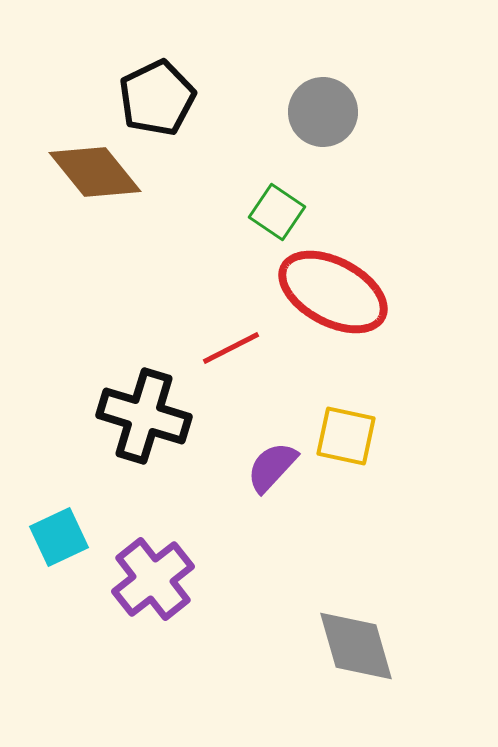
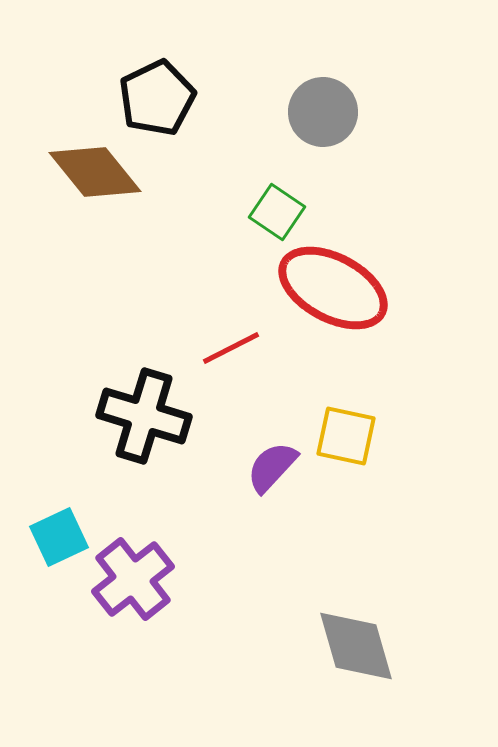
red ellipse: moved 4 px up
purple cross: moved 20 px left
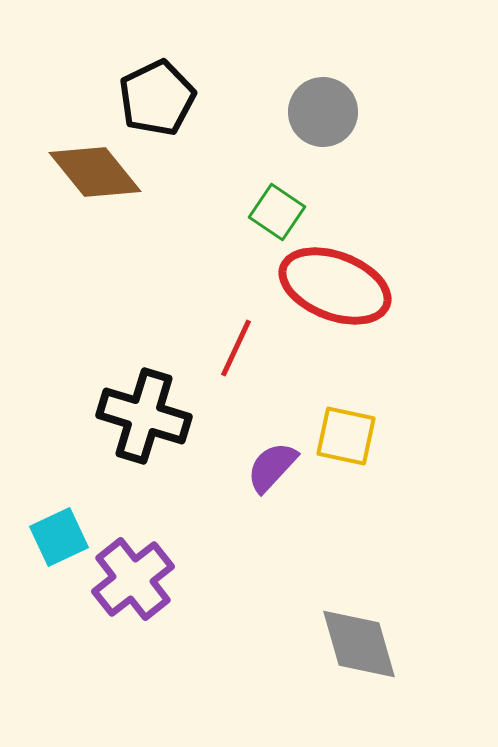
red ellipse: moved 2 px right, 2 px up; rotated 7 degrees counterclockwise
red line: moved 5 px right; rotated 38 degrees counterclockwise
gray diamond: moved 3 px right, 2 px up
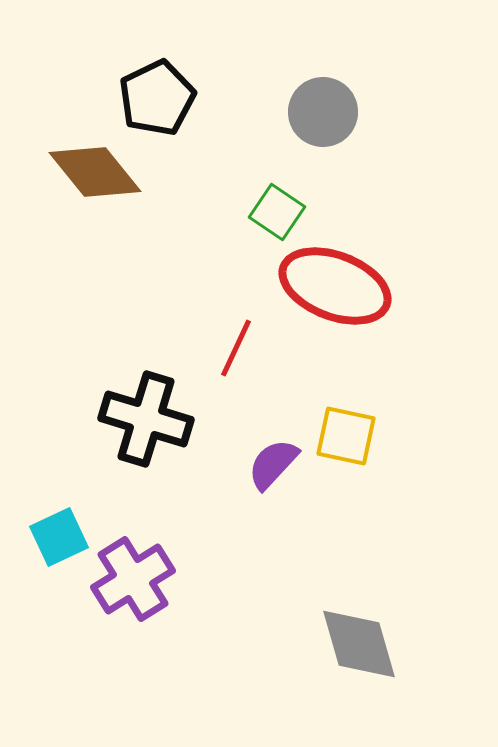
black cross: moved 2 px right, 3 px down
purple semicircle: moved 1 px right, 3 px up
purple cross: rotated 6 degrees clockwise
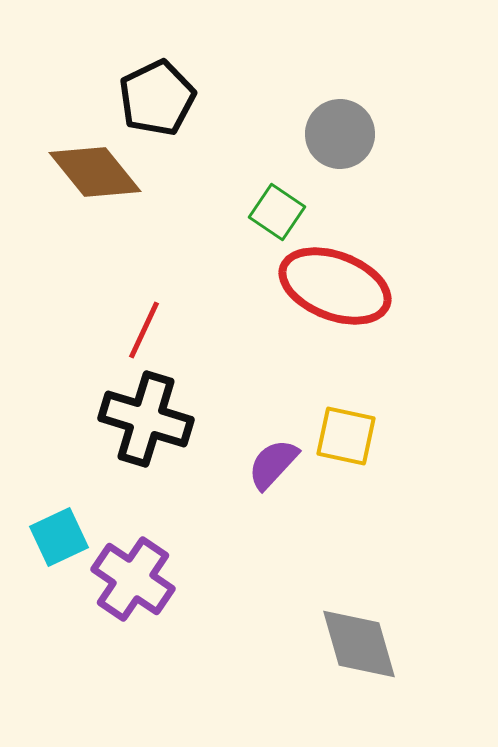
gray circle: moved 17 px right, 22 px down
red line: moved 92 px left, 18 px up
purple cross: rotated 24 degrees counterclockwise
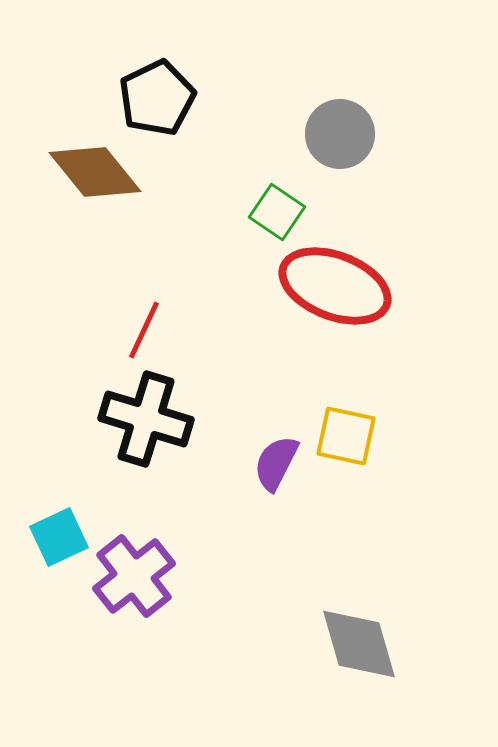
purple semicircle: moved 3 px right, 1 px up; rotated 16 degrees counterclockwise
purple cross: moved 1 px right, 3 px up; rotated 18 degrees clockwise
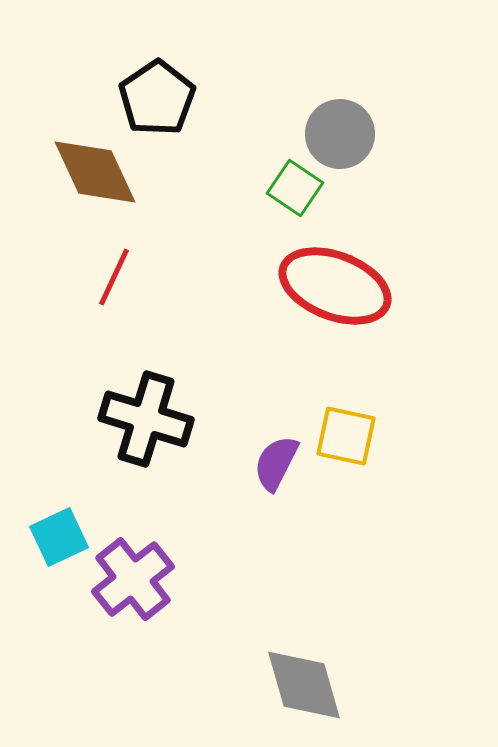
black pentagon: rotated 8 degrees counterclockwise
brown diamond: rotated 14 degrees clockwise
green square: moved 18 px right, 24 px up
red line: moved 30 px left, 53 px up
purple cross: moved 1 px left, 3 px down
gray diamond: moved 55 px left, 41 px down
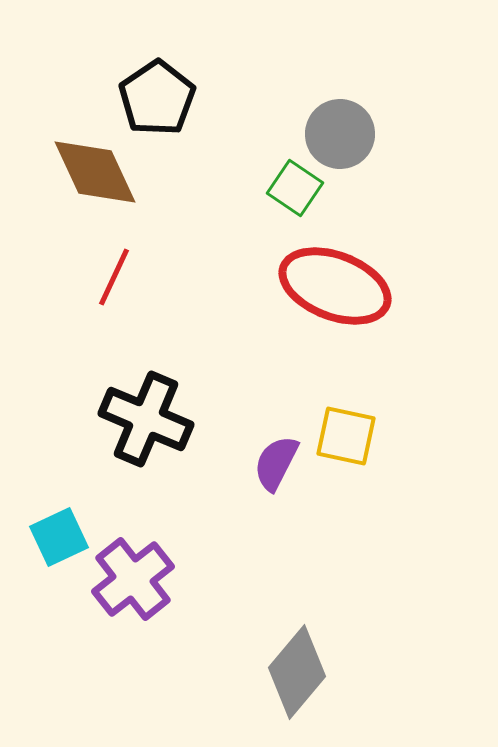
black cross: rotated 6 degrees clockwise
gray diamond: moved 7 px left, 13 px up; rotated 56 degrees clockwise
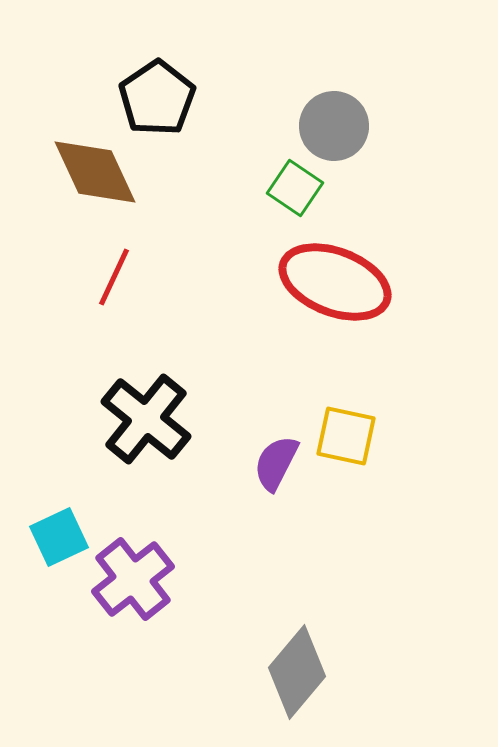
gray circle: moved 6 px left, 8 px up
red ellipse: moved 4 px up
black cross: rotated 16 degrees clockwise
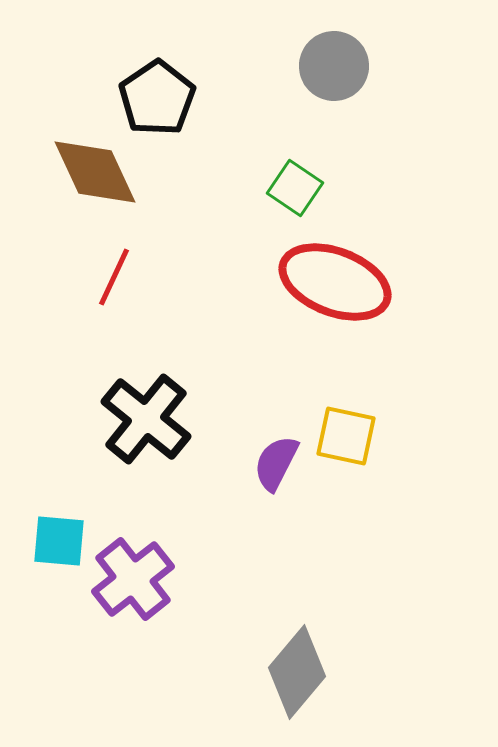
gray circle: moved 60 px up
cyan square: moved 4 px down; rotated 30 degrees clockwise
